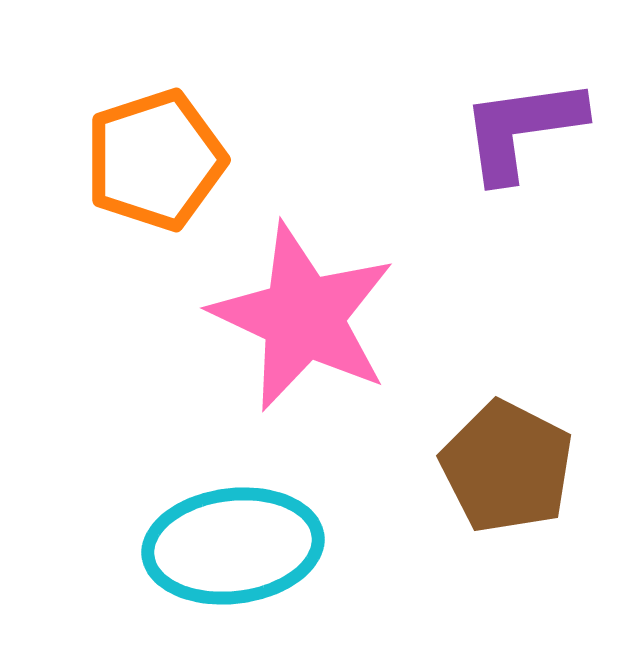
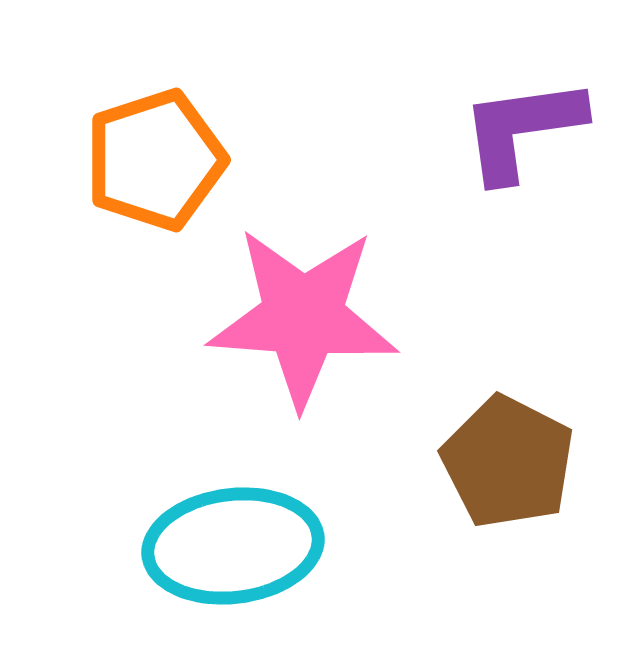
pink star: rotated 21 degrees counterclockwise
brown pentagon: moved 1 px right, 5 px up
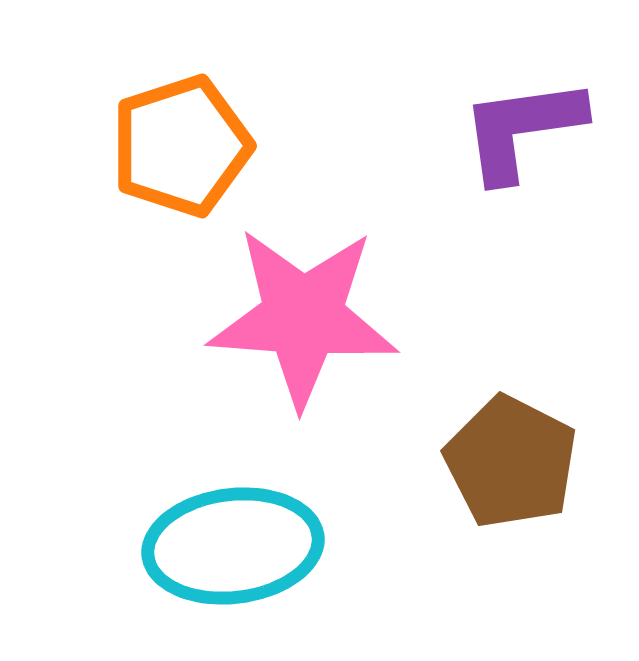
orange pentagon: moved 26 px right, 14 px up
brown pentagon: moved 3 px right
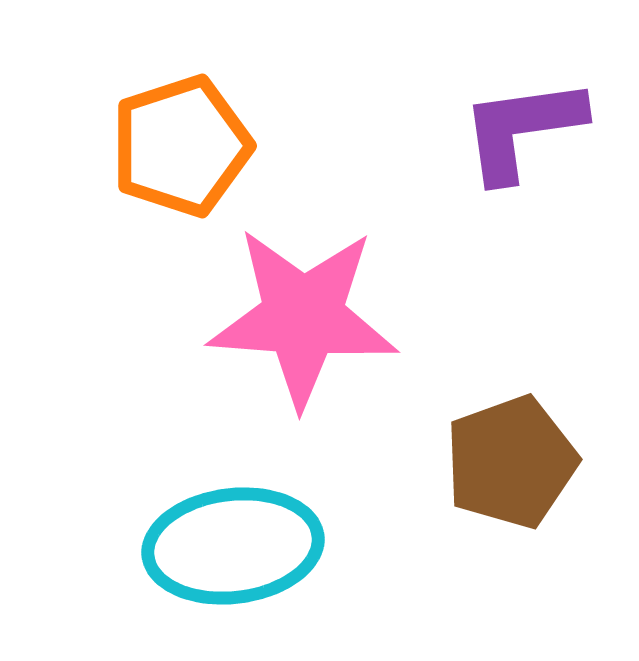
brown pentagon: rotated 25 degrees clockwise
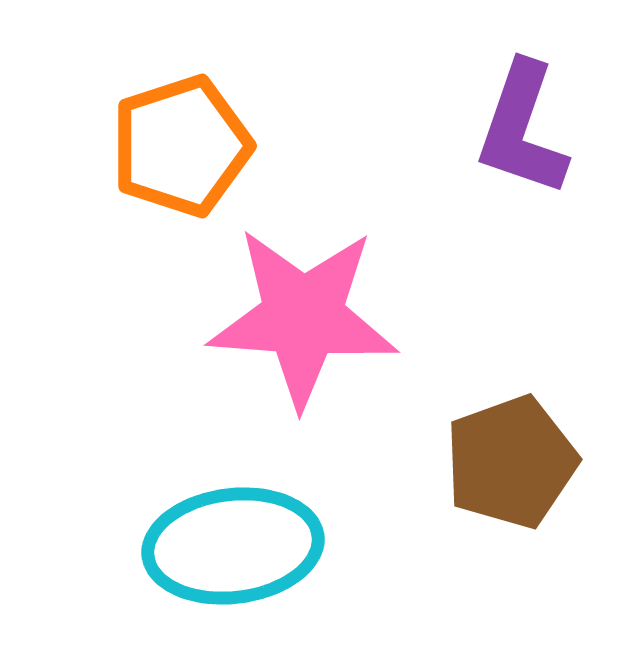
purple L-shape: rotated 63 degrees counterclockwise
